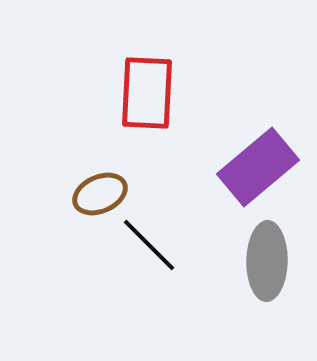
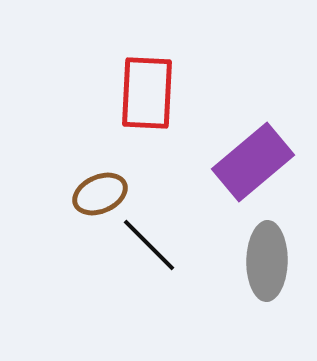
purple rectangle: moved 5 px left, 5 px up
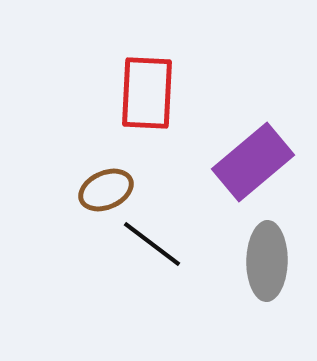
brown ellipse: moved 6 px right, 4 px up
black line: moved 3 px right, 1 px up; rotated 8 degrees counterclockwise
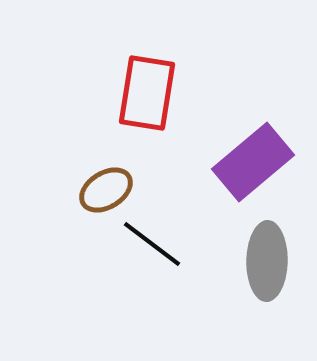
red rectangle: rotated 6 degrees clockwise
brown ellipse: rotated 8 degrees counterclockwise
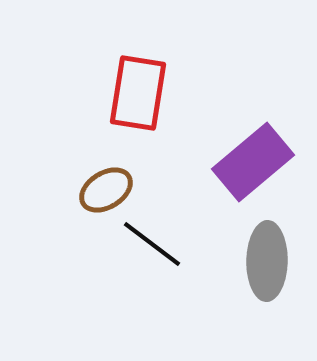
red rectangle: moved 9 px left
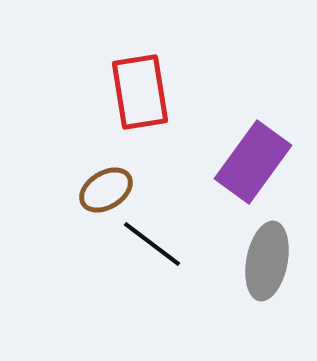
red rectangle: moved 2 px right, 1 px up; rotated 18 degrees counterclockwise
purple rectangle: rotated 14 degrees counterclockwise
gray ellipse: rotated 10 degrees clockwise
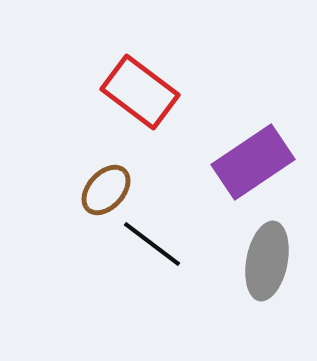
red rectangle: rotated 44 degrees counterclockwise
purple rectangle: rotated 20 degrees clockwise
brown ellipse: rotated 16 degrees counterclockwise
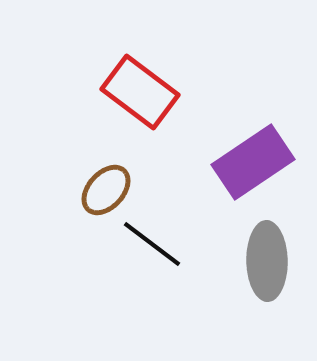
gray ellipse: rotated 12 degrees counterclockwise
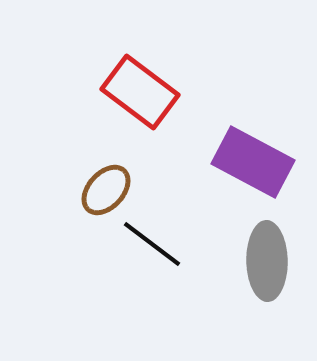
purple rectangle: rotated 62 degrees clockwise
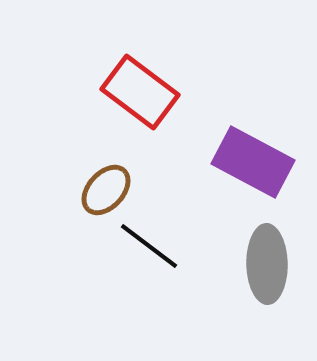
black line: moved 3 px left, 2 px down
gray ellipse: moved 3 px down
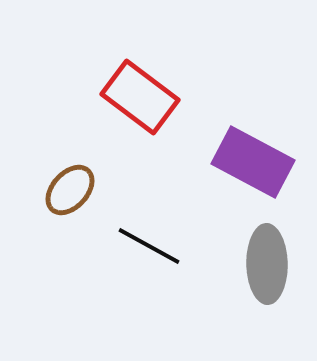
red rectangle: moved 5 px down
brown ellipse: moved 36 px left
black line: rotated 8 degrees counterclockwise
